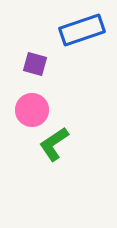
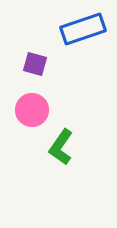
blue rectangle: moved 1 px right, 1 px up
green L-shape: moved 7 px right, 3 px down; rotated 21 degrees counterclockwise
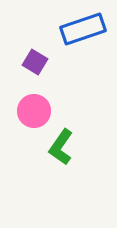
purple square: moved 2 px up; rotated 15 degrees clockwise
pink circle: moved 2 px right, 1 px down
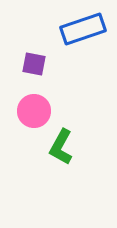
purple square: moved 1 px left, 2 px down; rotated 20 degrees counterclockwise
green L-shape: rotated 6 degrees counterclockwise
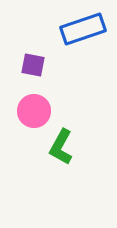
purple square: moved 1 px left, 1 px down
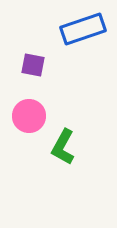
pink circle: moved 5 px left, 5 px down
green L-shape: moved 2 px right
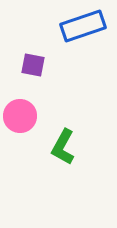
blue rectangle: moved 3 px up
pink circle: moved 9 px left
